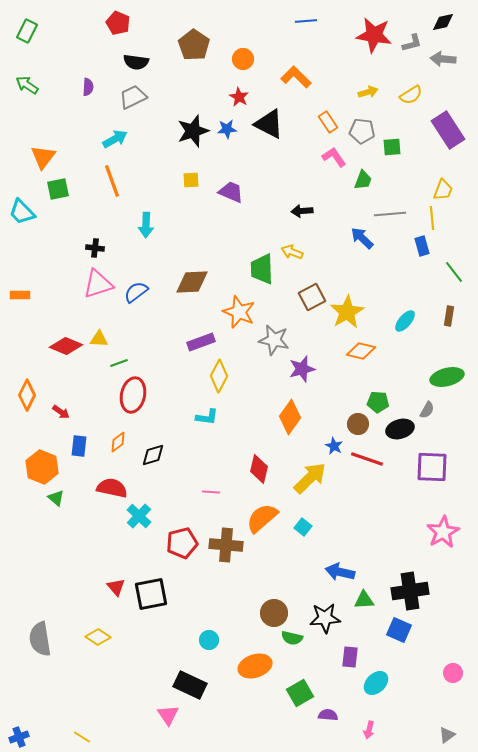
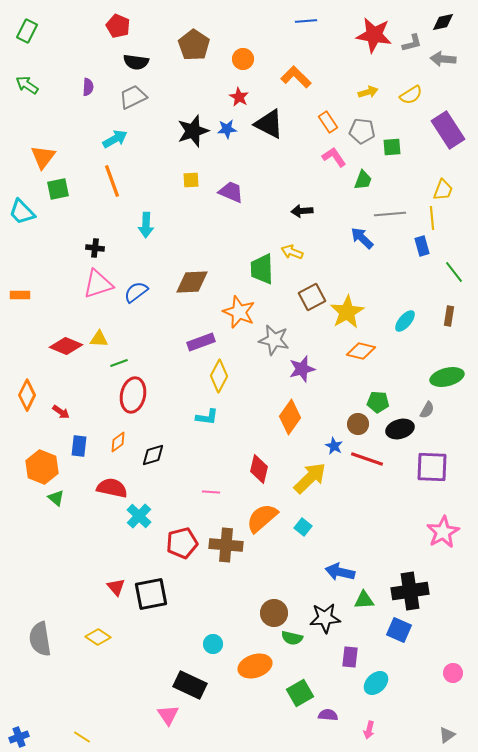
red pentagon at (118, 23): moved 3 px down
cyan circle at (209, 640): moved 4 px right, 4 px down
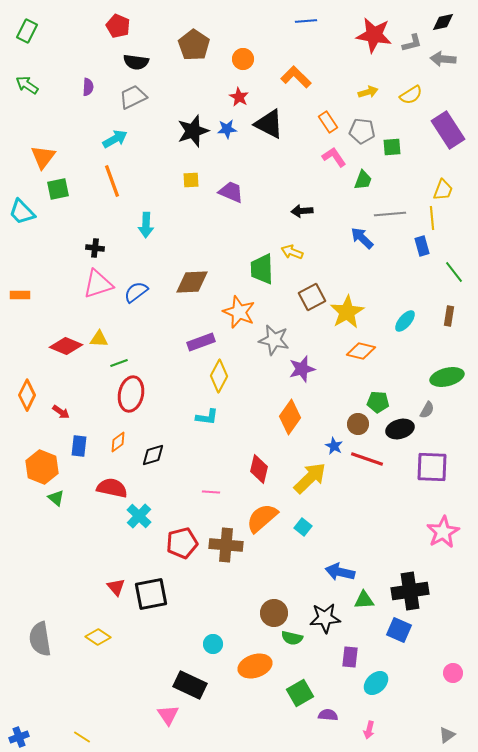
red ellipse at (133, 395): moved 2 px left, 1 px up
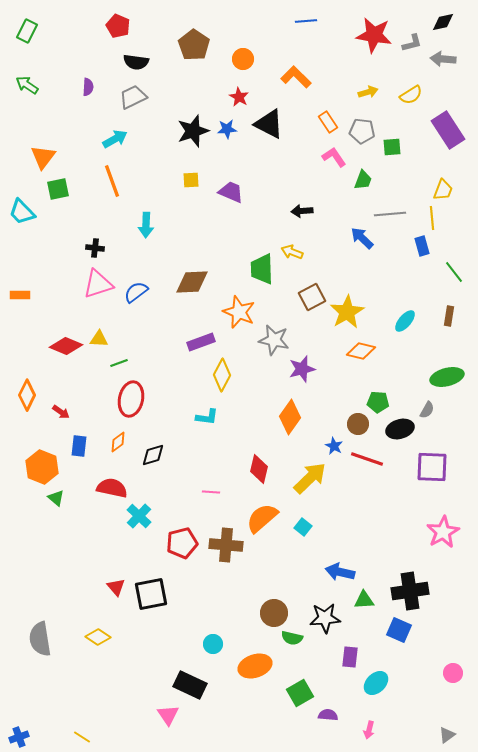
yellow diamond at (219, 376): moved 3 px right, 1 px up
red ellipse at (131, 394): moved 5 px down
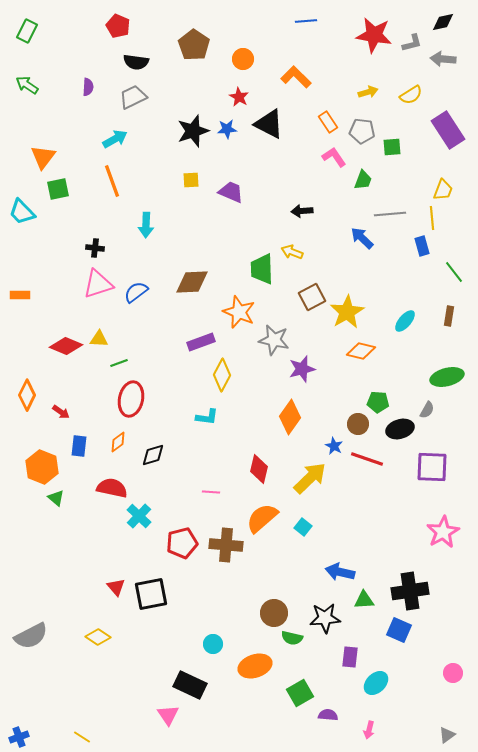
gray semicircle at (40, 639): moved 9 px left, 3 px up; rotated 108 degrees counterclockwise
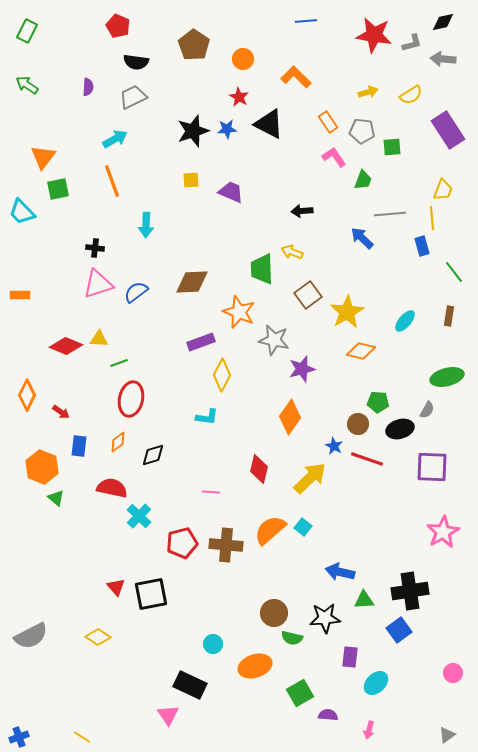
brown square at (312, 297): moved 4 px left, 2 px up; rotated 8 degrees counterclockwise
orange semicircle at (262, 518): moved 8 px right, 12 px down
blue square at (399, 630): rotated 30 degrees clockwise
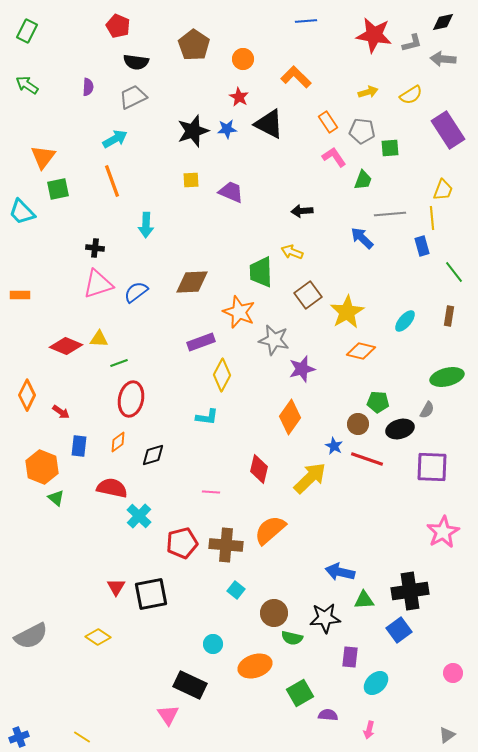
green square at (392, 147): moved 2 px left, 1 px down
green trapezoid at (262, 269): moved 1 px left, 3 px down
cyan square at (303, 527): moved 67 px left, 63 px down
red triangle at (116, 587): rotated 12 degrees clockwise
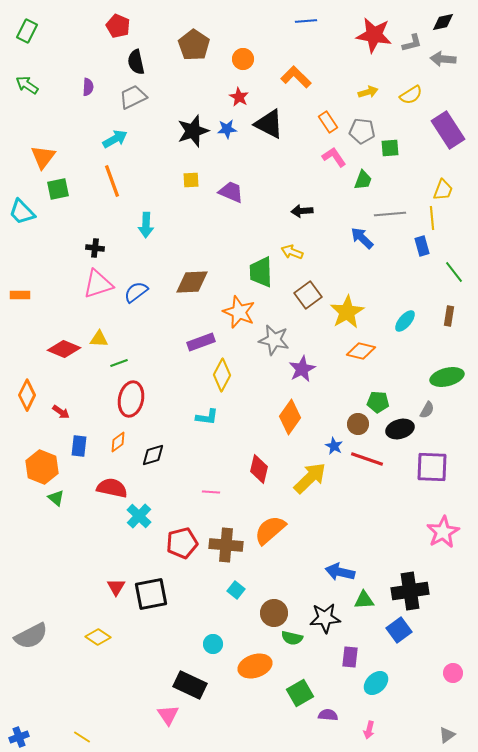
black semicircle at (136, 62): rotated 70 degrees clockwise
red diamond at (66, 346): moved 2 px left, 3 px down
purple star at (302, 369): rotated 12 degrees counterclockwise
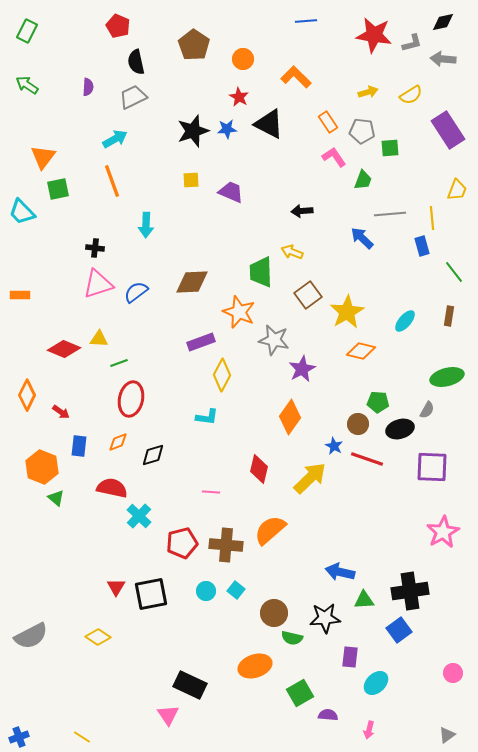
yellow trapezoid at (443, 190): moved 14 px right
orange diamond at (118, 442): rotated 15 degrees clockwise
cyan circle at (213, 644): moved 7 px left, 53 px up
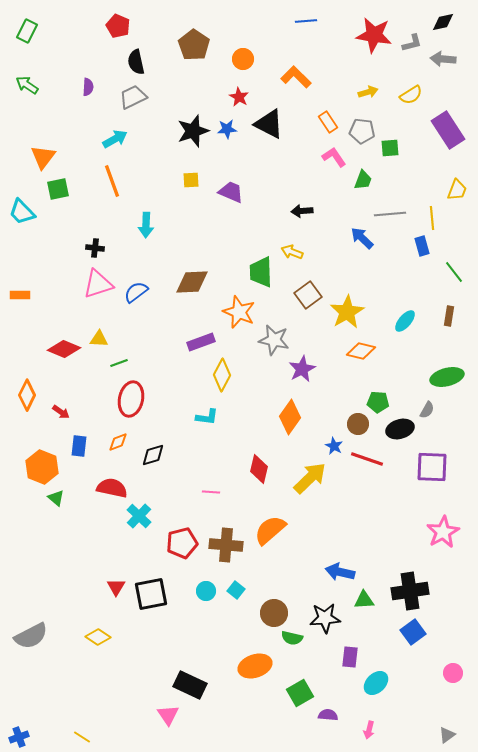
blue square at (399, 630): moved 14 px right, 2 px down
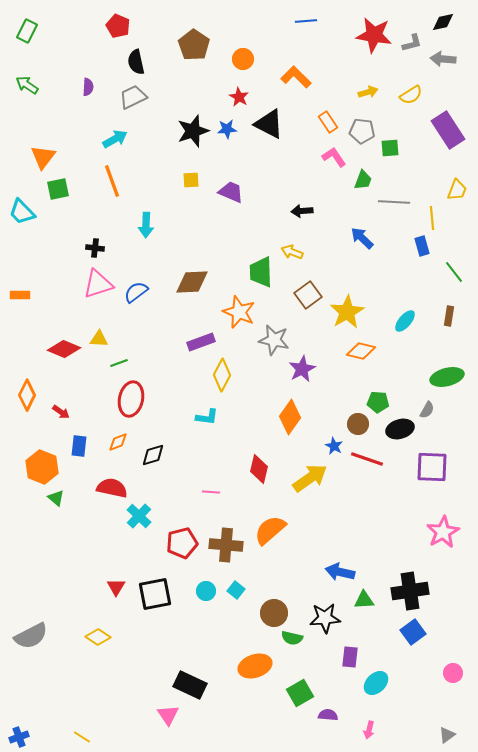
gray line at (390, 214): moved 4 px right, 12 px up; rotated 8 degrees clockwise
yellow arrow at (310, 478): rotated 9 degrees clockwise
black square at (151, 594): moved 4 px right
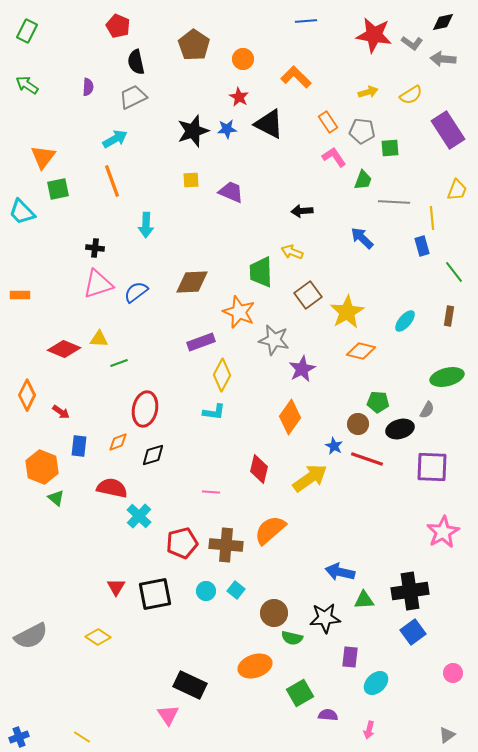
gray L-shape at (412, 43): rotated 50 degrees clockwise
red ellipse at (131, 399): moved 14 px right, 10 px down
cyan L-shape at (207, 417): moved 7 px right, 5 px up
